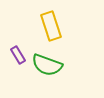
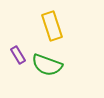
yellow rectangle: moved 1 px right
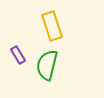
green semicircle: rotated 84 degrees clockwise
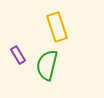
yellow rectangle: moved 5 px right, 1 px down
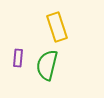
purple rectangle: moved 3 px down; rotated 36 degrees clockwise
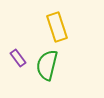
purple rectangle: rotated 42 degrees counterclockwise
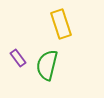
yellow rectangle: moved 4 px right, 3 px up
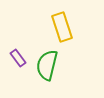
yellow rectangle: moved 1 px right, 3 px down
